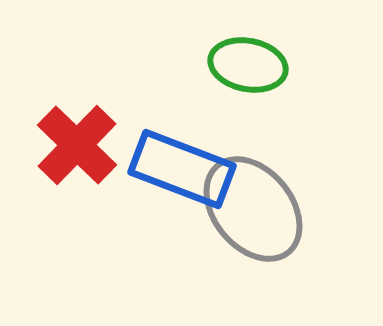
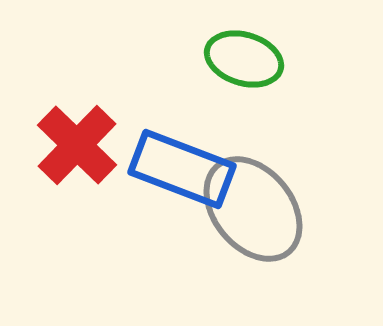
green ellipse: moved 4 px left, 6 px up; rotated 6 degrees clockwise
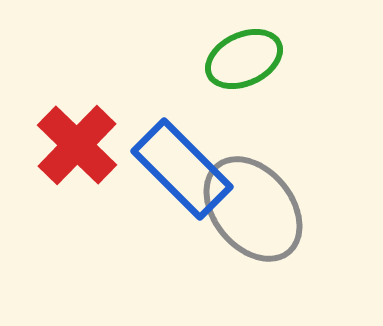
green ellipse: rotated 42 degrees counterclockwise
blue rectangle: rotated 24 degrees clockwise
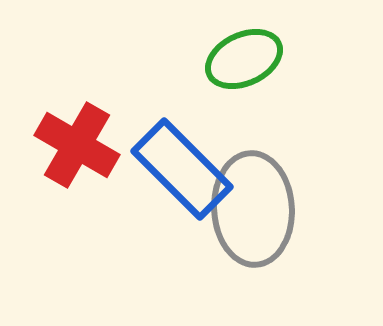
red cross: rotated 14 degrees counterclockwise
gray ellipse: rotated 36 degrees clockwise
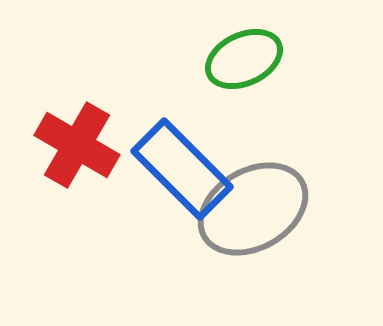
gray ellipse: rotated 63 degrees clockwise
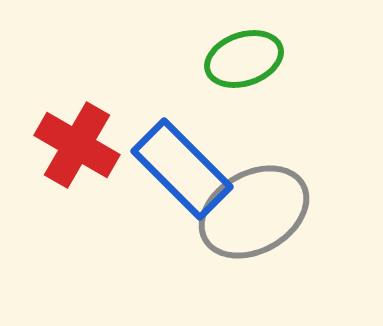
green ellipse: rotated 6 degrees clockwise
gray ellipse: moved 1 px right, 3 px down
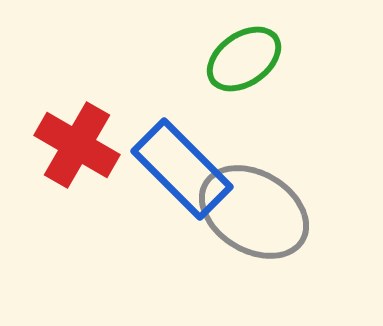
green ellipse: rotated 16 degrees counterclockwise
gray ellipse: rotated 61 degrees clockwise
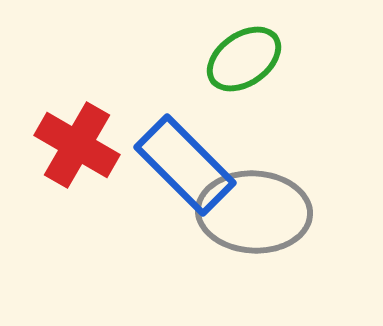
blue rectangle: moved 3 px right, 4 px up
gray ellipse: rotated 28 degrees counterclockwise
